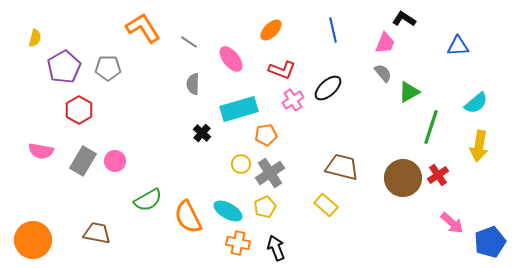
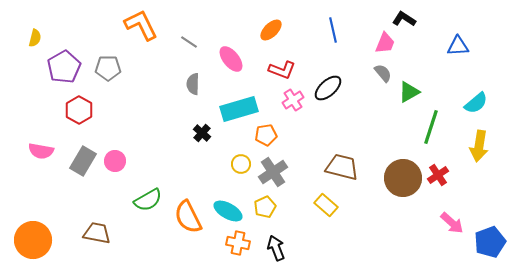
orange L-shape at (143, 28): moved 2 px left, 3 px up; rotated 6 degrees clockwise
gray cross at (270, 173): moved 3 px right, 1 px up
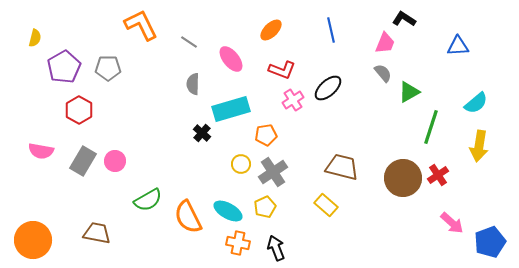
blue line at (333, 30): moved 2 px left
cyan rectangle at (239, 109): moved 8 px left
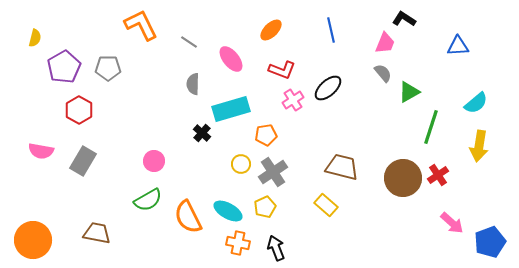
pink circle at (115, 161): moved 39 px right
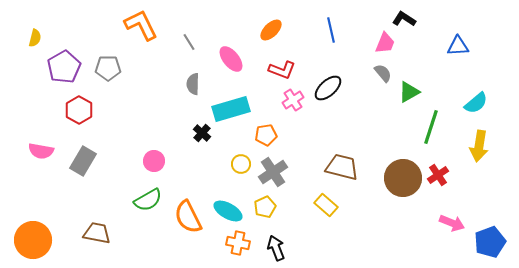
gray line at (189, 42): rotated 24 degrees clockwise
pink arrow at (452, 223): rotated 20 degrees counterclockwise
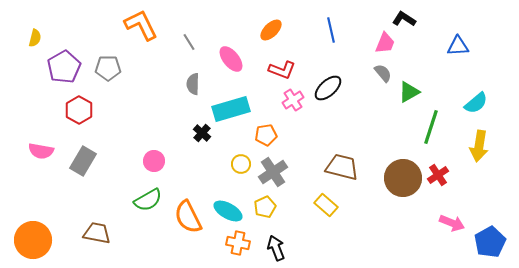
blue pentagon at (490, 242): rotated 8 degrees counterclockwise
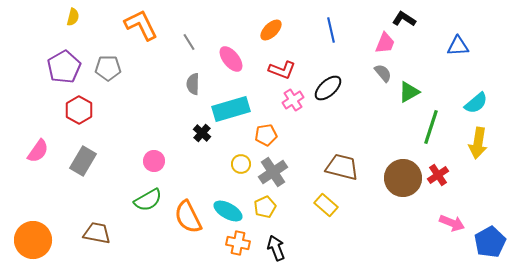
yellow semicircle at (35, 38): moved 38 px right, 21 px up
yellow arrow at (479, 146): moved 1 px left, 3 px up
pink semicircle at (41, 151): moved 3 px left; rotated 65 degrees counterclockwise
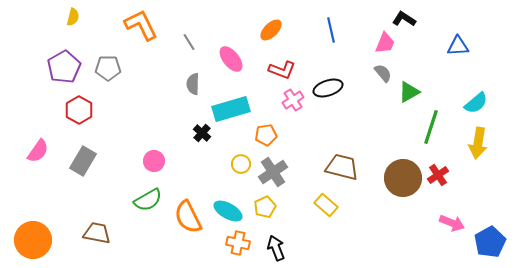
black ellipse at (328, 88): rotated 24 degrees clockwise
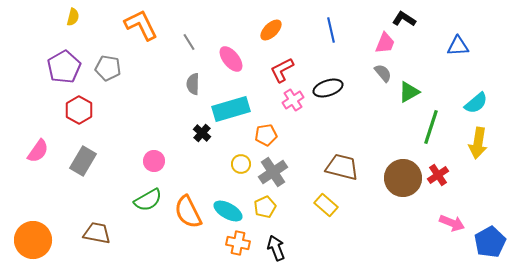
gray pentagon at (108, 68): rotated 10 degrees clockwise
red L-shape at (282, 70): rotated 132 degrees clockwise
orange semicircle at (188, 217): moved 5 px up
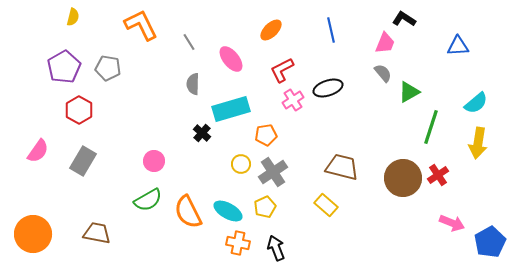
orange circle at (33, 240): moved 6 px up
